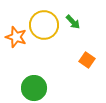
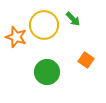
green arrow: moved 3 px up
orange square: moved 1 px left
green circle: moved 13 px right, 16 px up
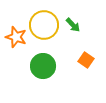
green arrow: moved 6 px down
green circle: moved 4 px left, 6 px up
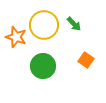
green arrow: moved 1 px right, 1 px up
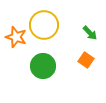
green arrow: moved 16 px right, 9 px down
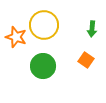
green arrow: moved 2 px right, 4 px up; rotated 49 degrees clockwise
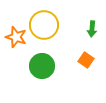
green circle: moved 1 px left
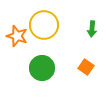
orange star: moved 1 px right, 1 px up
orange square: moved 7 px down
green circle: moved 2 px down
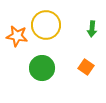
yellow circle: moved 2 px right
orange star: rotated 10 degrees counterclockwise
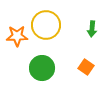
orange star: rotated 10 degrees counterclockwise
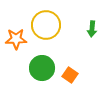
orange star: moved 1 px left, 3 px down
orange square: moved 16 px left, 8 px down
